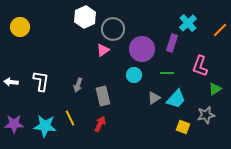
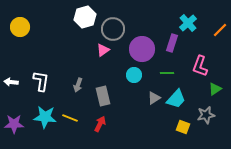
white hexagon: rotated 10 degrees clockwise
yellow line: rotated 42 degrees counterclockwise
cyan star: moved 9 px up
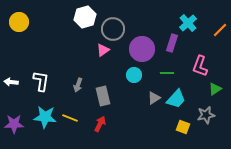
yellow circle: moved 1 px left, 5 px up
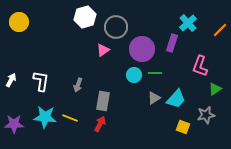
gray circle: moved 3 px right, 2 px up
green line: moved 12 px left
white arrow: moved 2 px up; rotated 112 degrees clockwise
gray rectangle: moved 5 px down; rotated 24 degrees clockwise
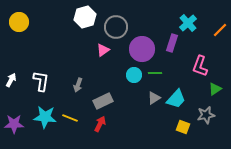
gray rectangle: rotated 54 degrees clockwise
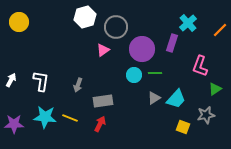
gray rectangle: rotated 18 degrees clockwise
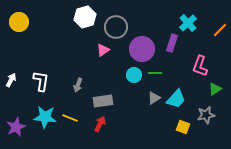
purple star: moved 2 px right, 3 px down; rotated 24 degrees counterclockwise
